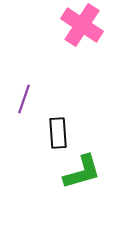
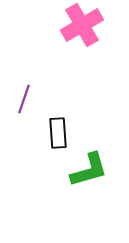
pink cross: rotated 27 degrees clockwise
green L-shape: moved 7 px right, 2 px up
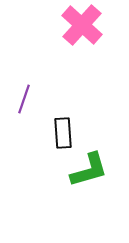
pink cross: rotated 18 degrees counterclockwise
black rectangle: moved 5 px right
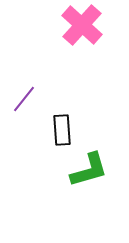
purple line: rotated 20 degrees clockwise
black rectangle: moved 1 px left, 3 px up
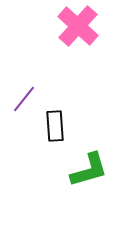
pink cross: moved 4 px left, 1 px down
black rectangle: moved 7 px left, 4 px up
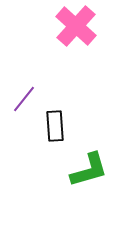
pink cross: moved 2 px left
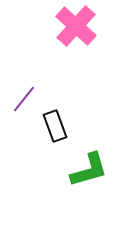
black rectangle: rotated 16 degrees counterclockwise
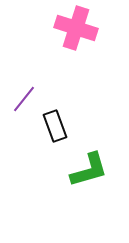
pink cross: moved 2 px down; rotated 24 degrees counterclockwise
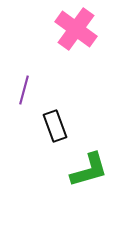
pink cross: moved 1 px down; rotated 18 degrees clockwise
purple line: moved 9 px up; rotated 24 degrees counterclockwise
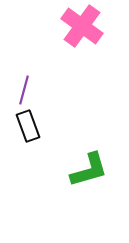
pink cross: moved 6 px right, 3 px up
black rectangle: moved 27 px left
